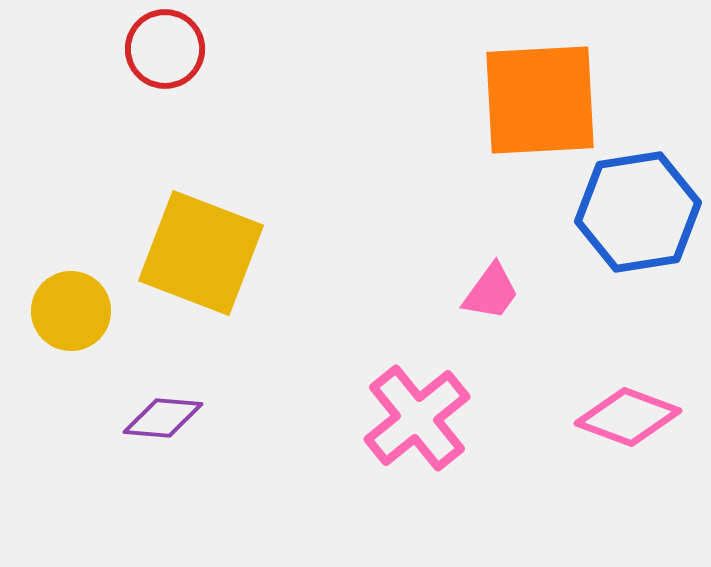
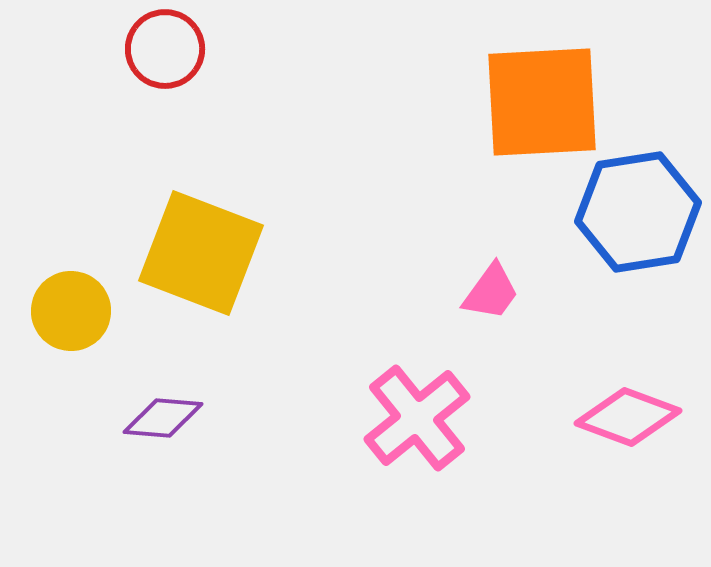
orange square: moved 2 px right, 2 px down
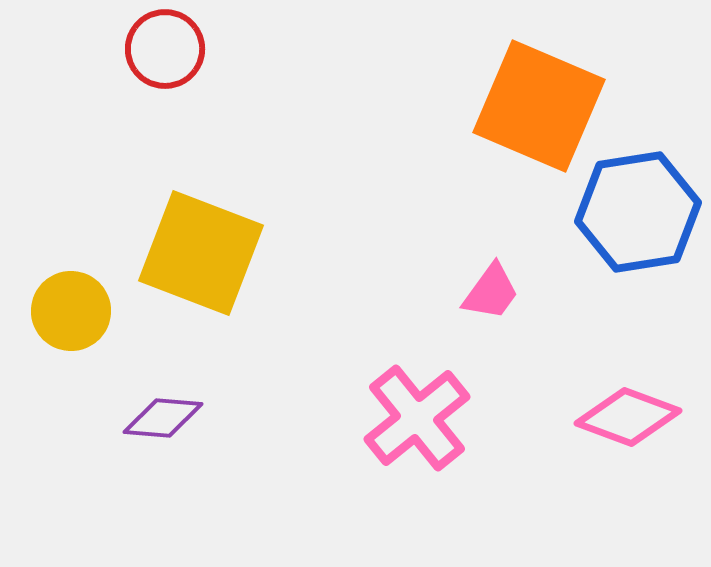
orange square: moved 3 px left, 4 px down; rotated 26 degrees clockwise
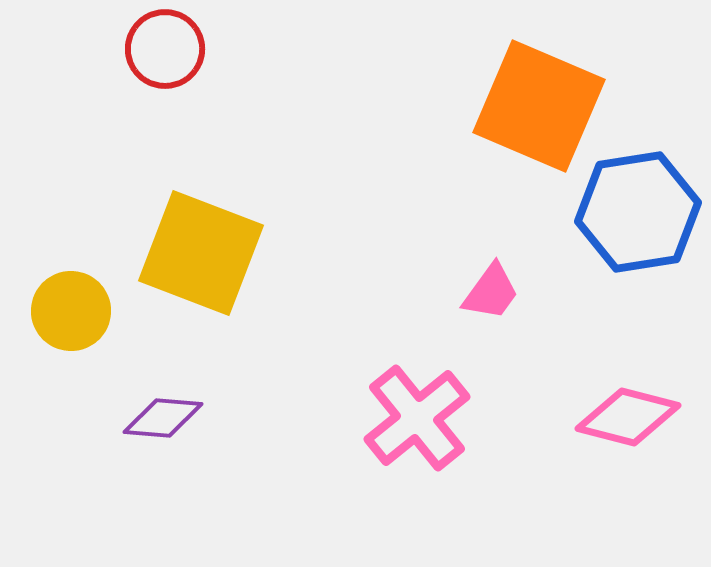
pink diamond: rotated 6 degrees counterclockwise
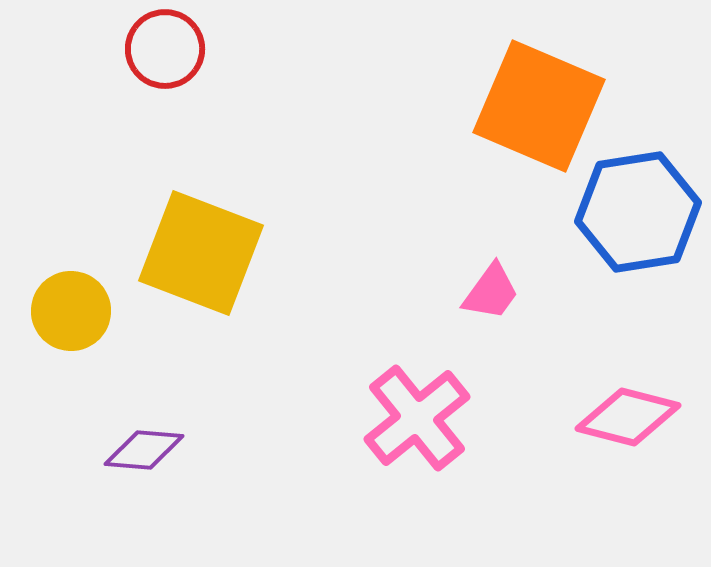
purple diamond: moved 19 px left, 32 px down
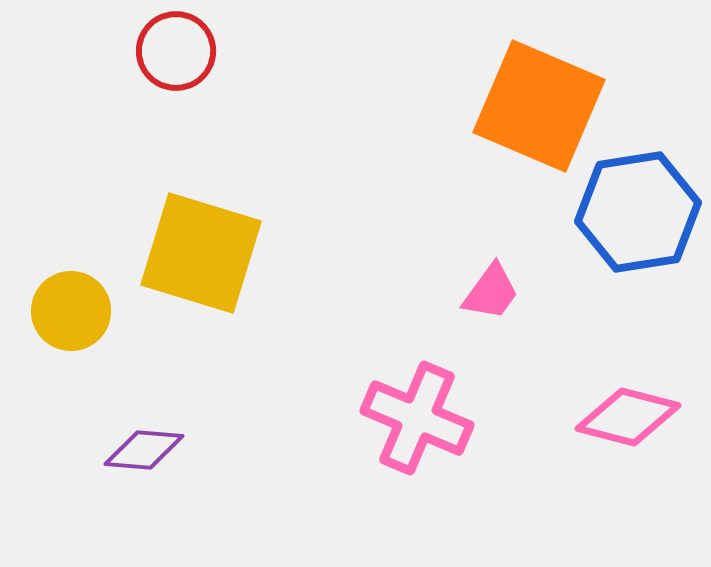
red circle: moved 11 px right, 2 px down
yellow square: rotated 4 degrees counterclockwise
pink cross: rotated 28 degrees counterclockwise
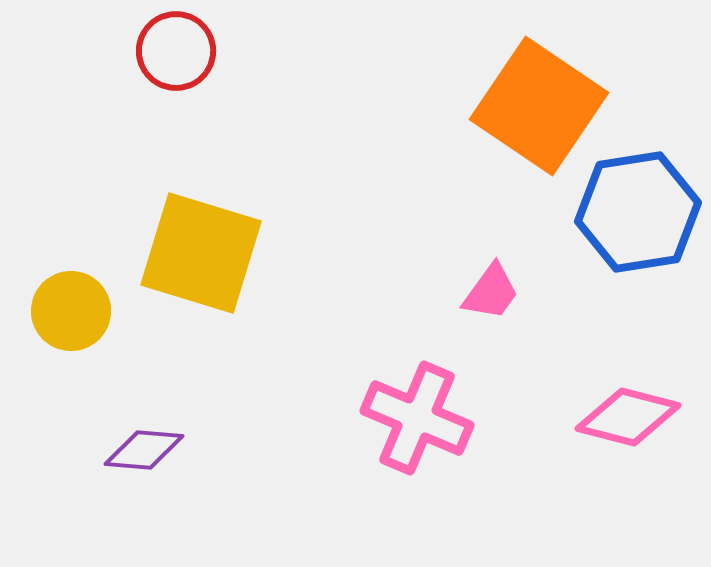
orange square: rotated 11 degrees clockwise
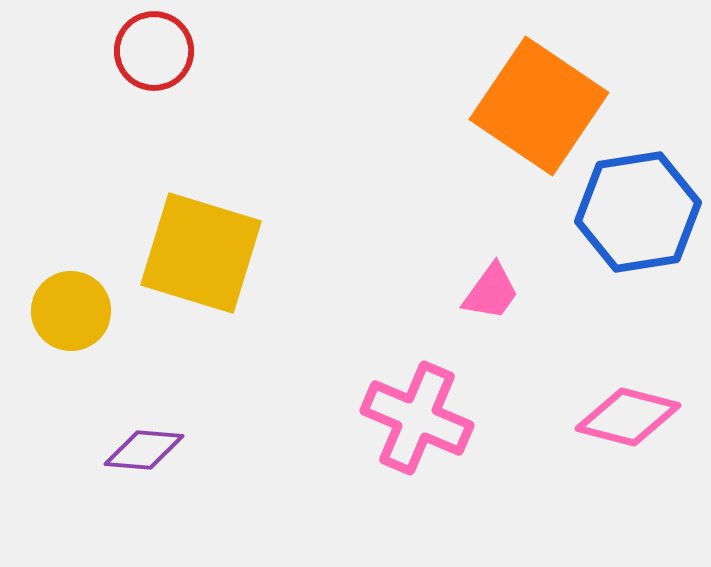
red circle: moved 22 px left
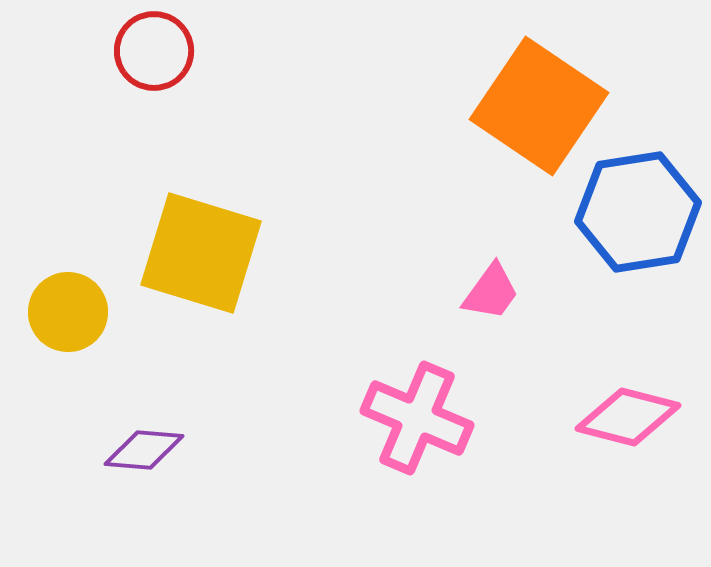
yellow circle: moved 3 px left, 1 px down
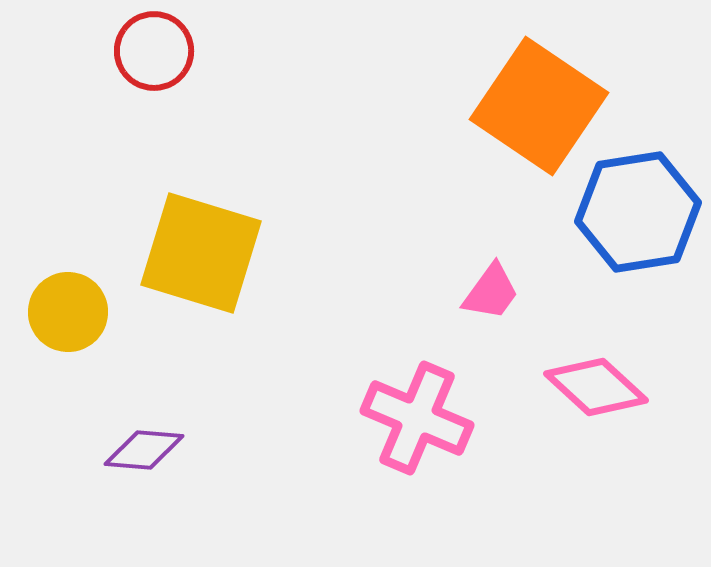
pink diamond: moved 32 px left, 30 px up; rotated 28 degrees clockwise
